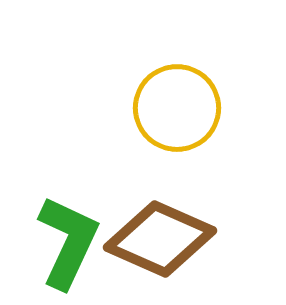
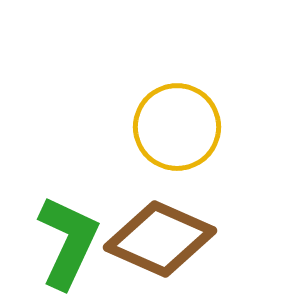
yellow circle: moved 19 px down
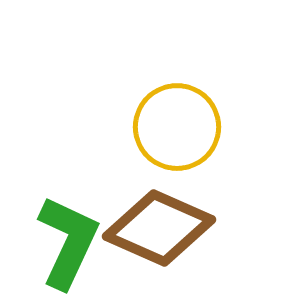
brown diamond: moved 1 px left, 11 px up
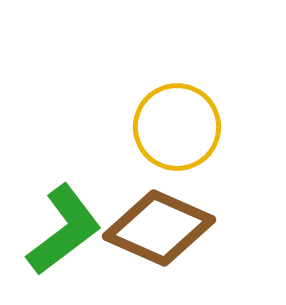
green L-shape: moved 4 px left, 12 px up; rotated 28 degrees clockwise
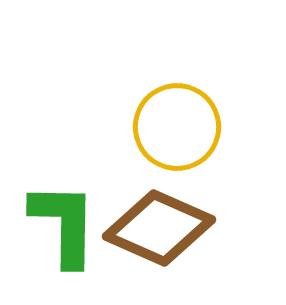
green L-shape: moved 6 px up; rotated 52 degrees counterclockwise
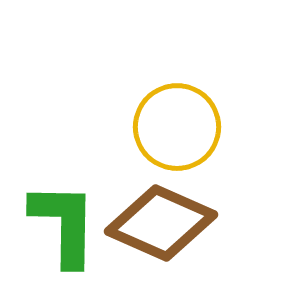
brown diamond: moved 2 px right, 5 px up
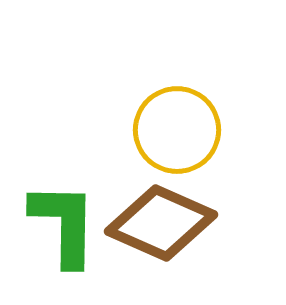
yellow circle: moved 3 px down
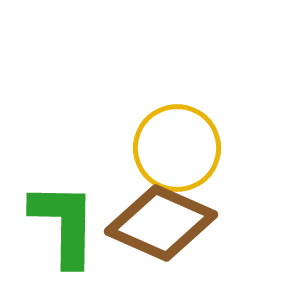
yellow circle: moved 18 px down
